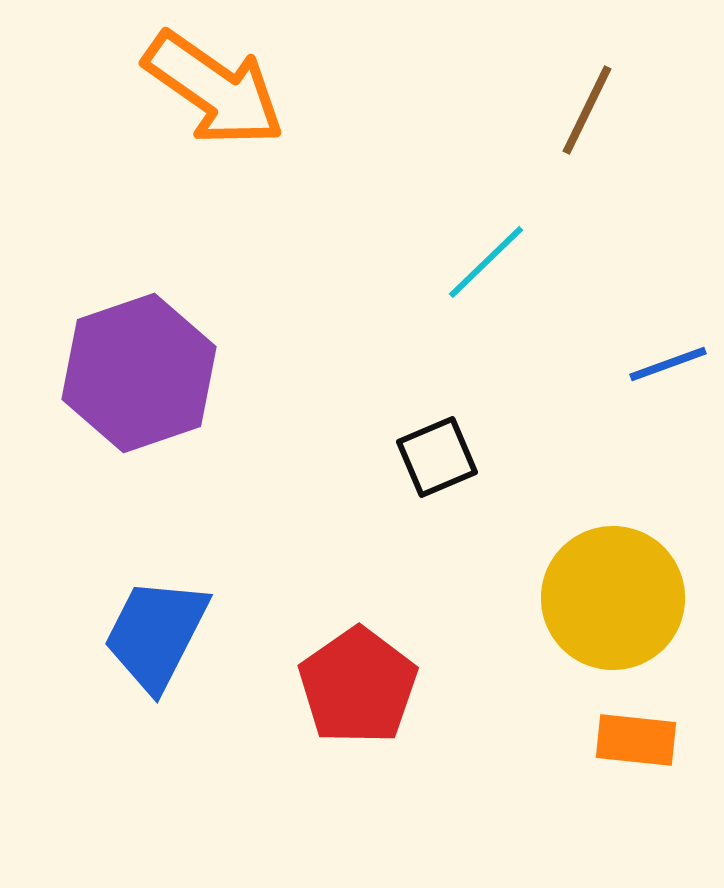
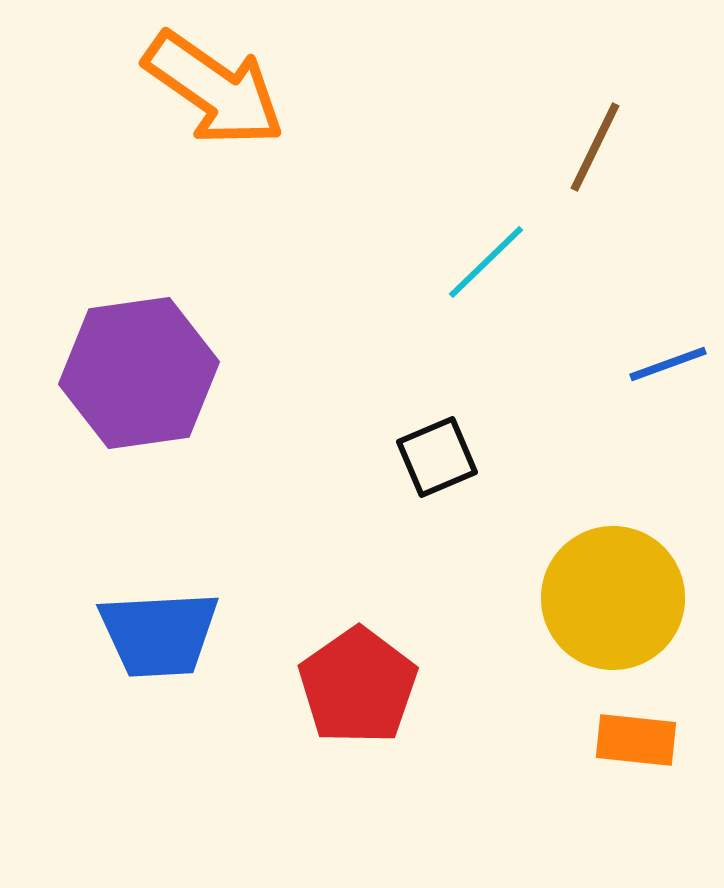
brown line: moved 8 px right, 37 px down
purple hexagon: rotated 11 degrees clockwise
blue trapezoid: moved 3 px right; rotated 120 degrees counterclockwise
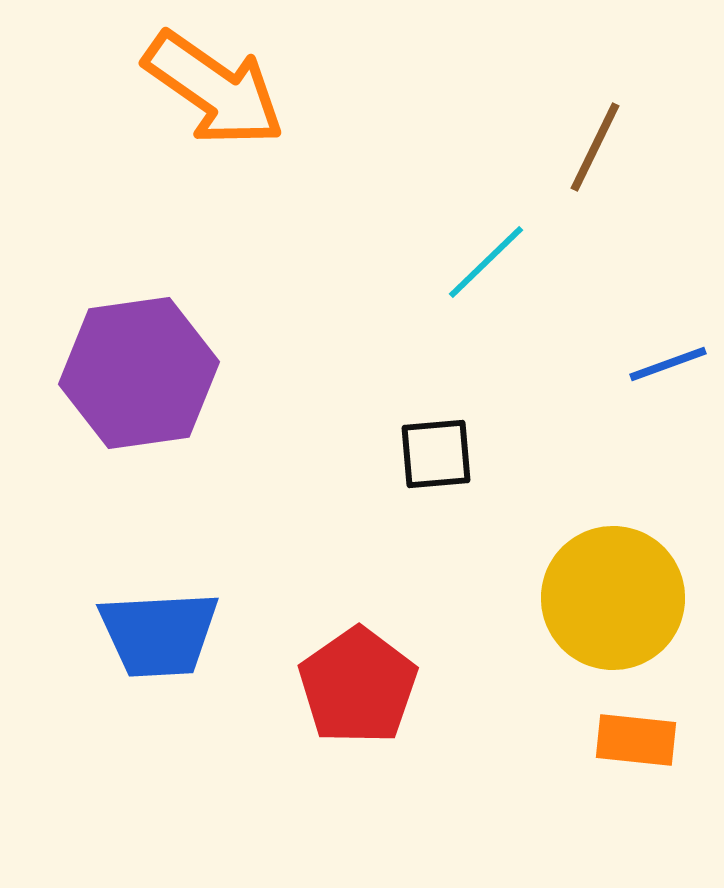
black square: moved 1 px left, 3 px up; rotated 18 degrees clockwise
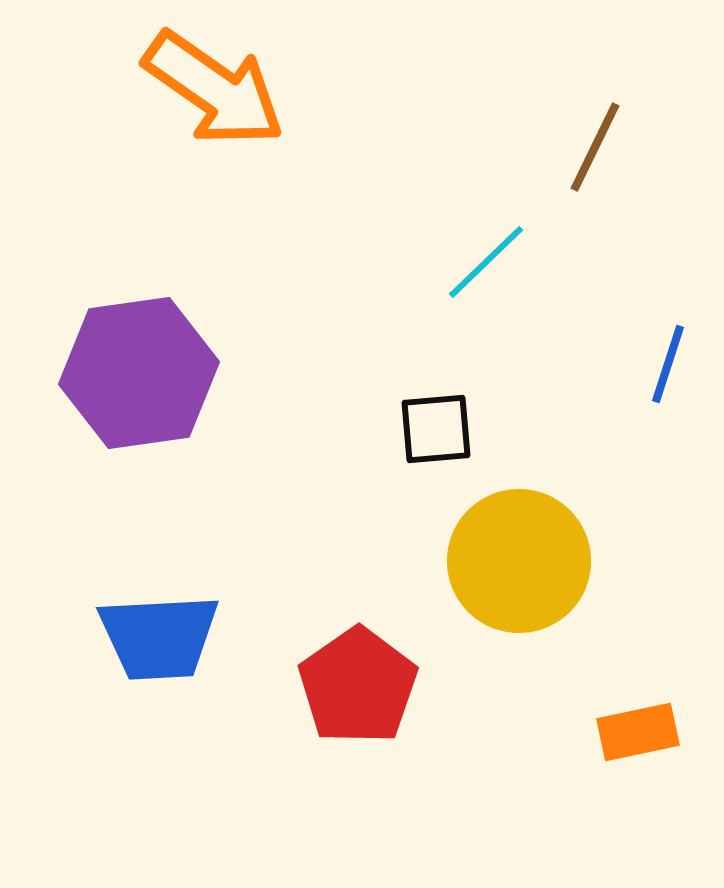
blue line: rotated 52 degrees counterclockwise
black square: moved 25 px up
yellow circle: moved 94 px left, 37 px up
blue trapezoid: moved 3 px down
orange rectangle: moved 2 px right, 8 px up; rotated 18 degrees counterclockwise
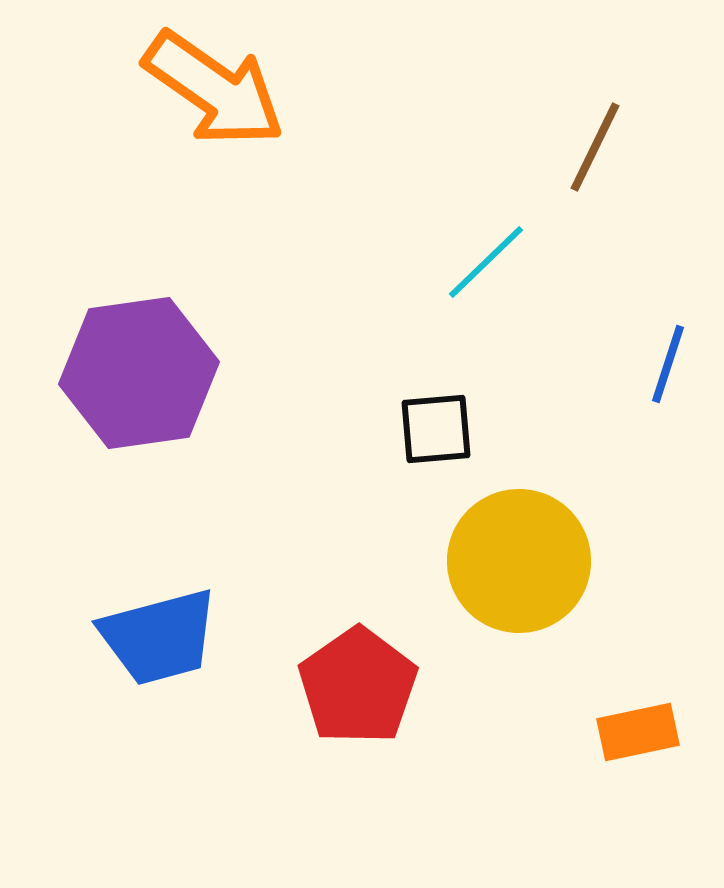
blue trapezoid: rotated 12 degrees counterclockwise
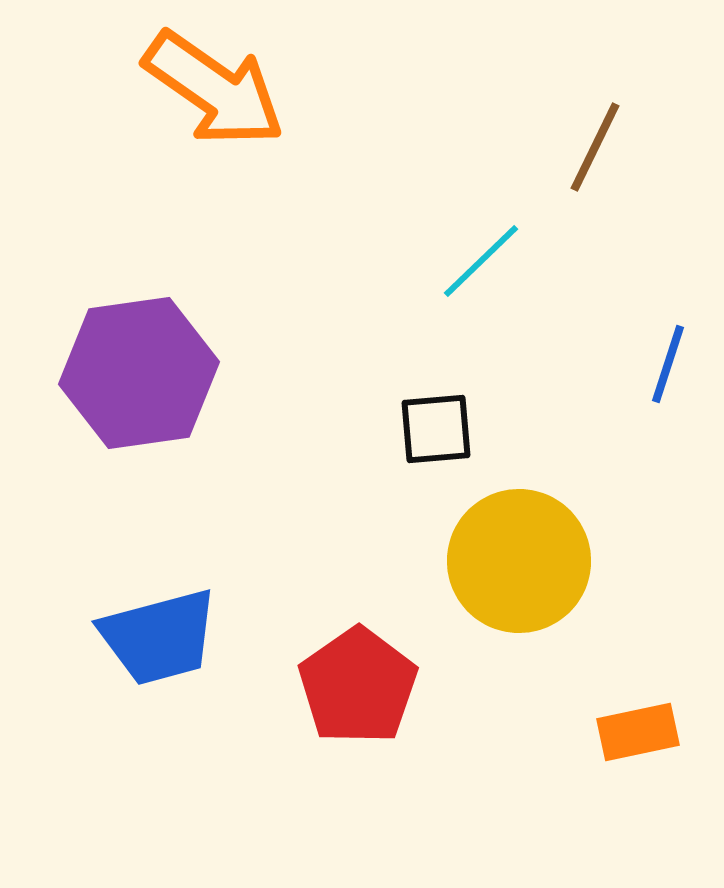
cyan line: moved 5 px left, 1 px up
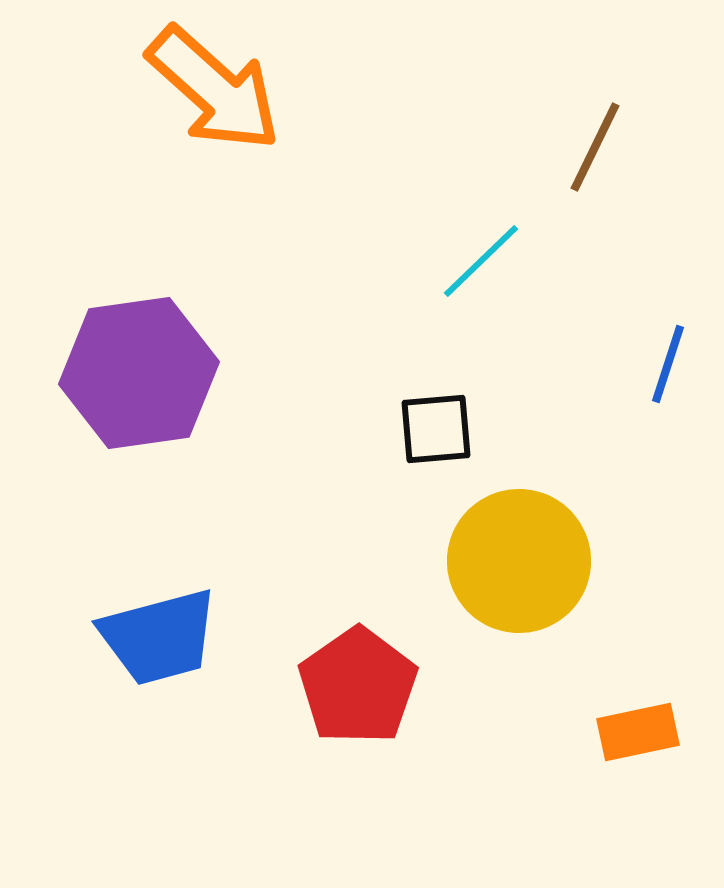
orange arrow: rotated 7 degrees clockwise
